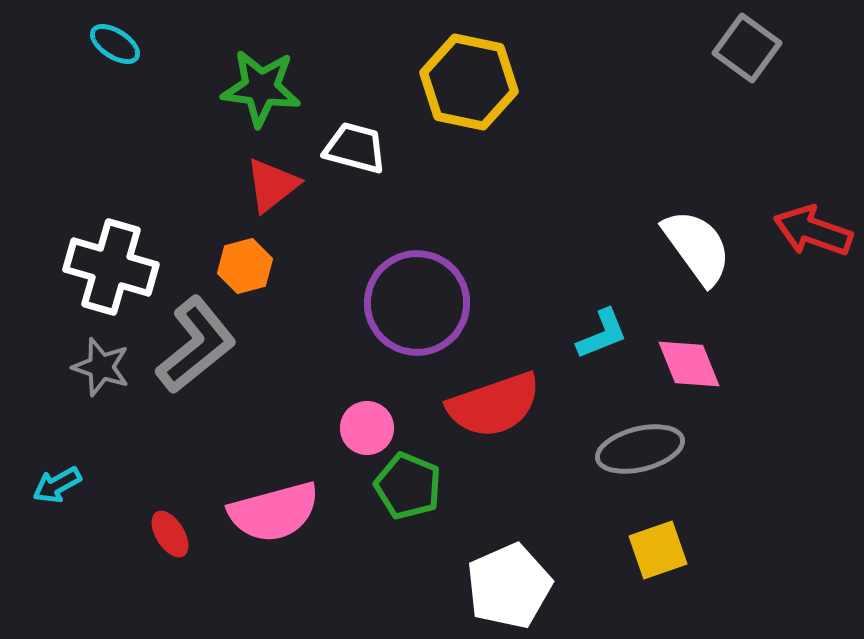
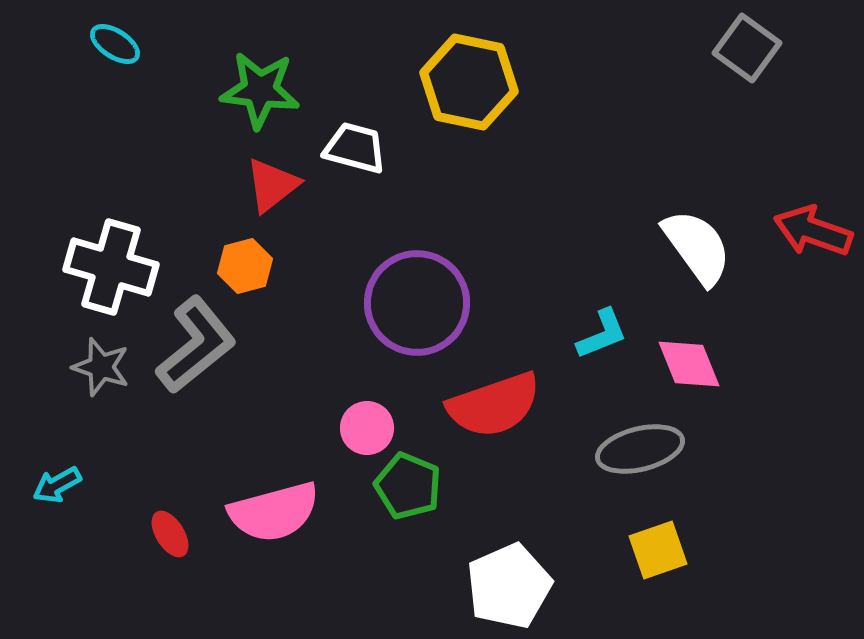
green star: moved 1 px left, 2 px down
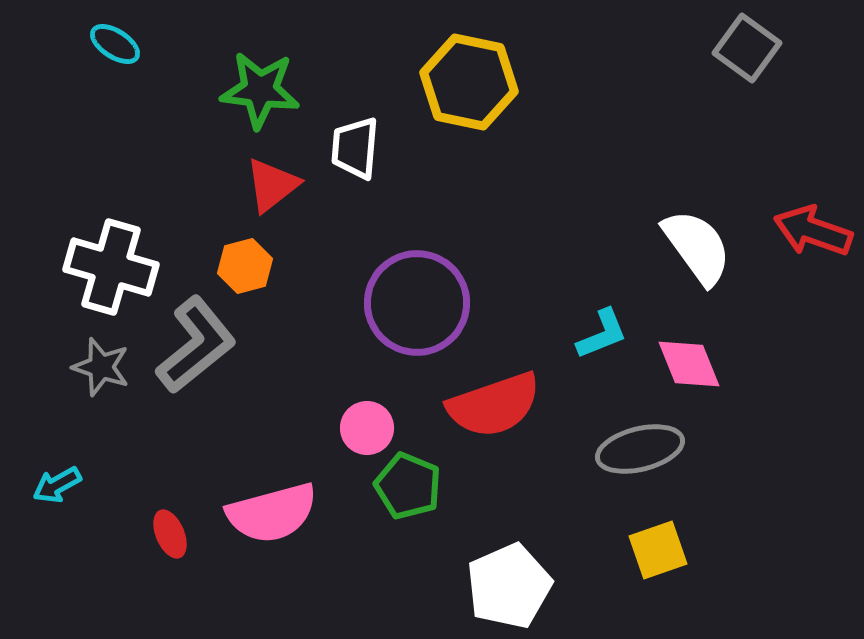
white trapezoid: rotated 100 degrees counterclockwise
pink semicircle: moved 2 px left, 1 px down
red ellipse: rotated 9 degrees clockwise
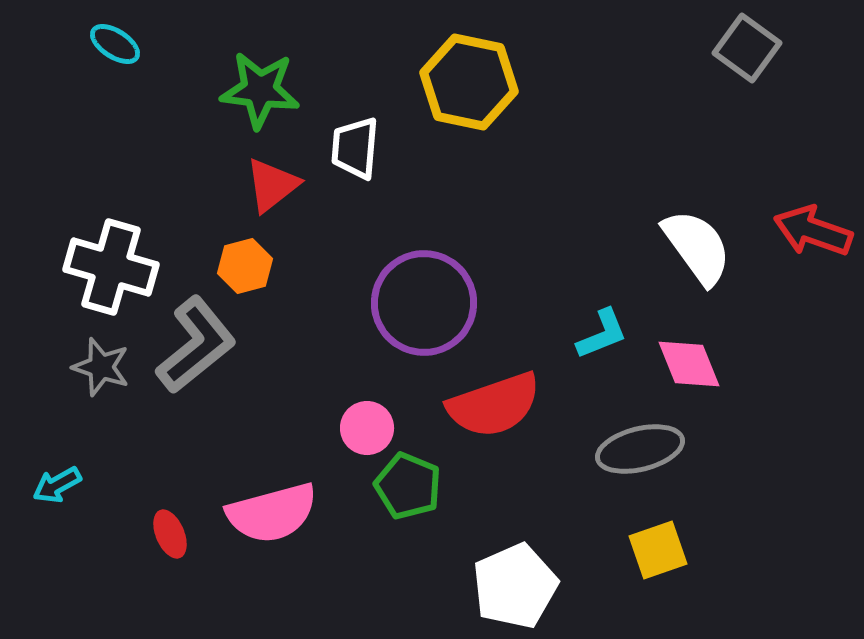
purple circle: moved 7 px right
white pentagon: moved 6 px right
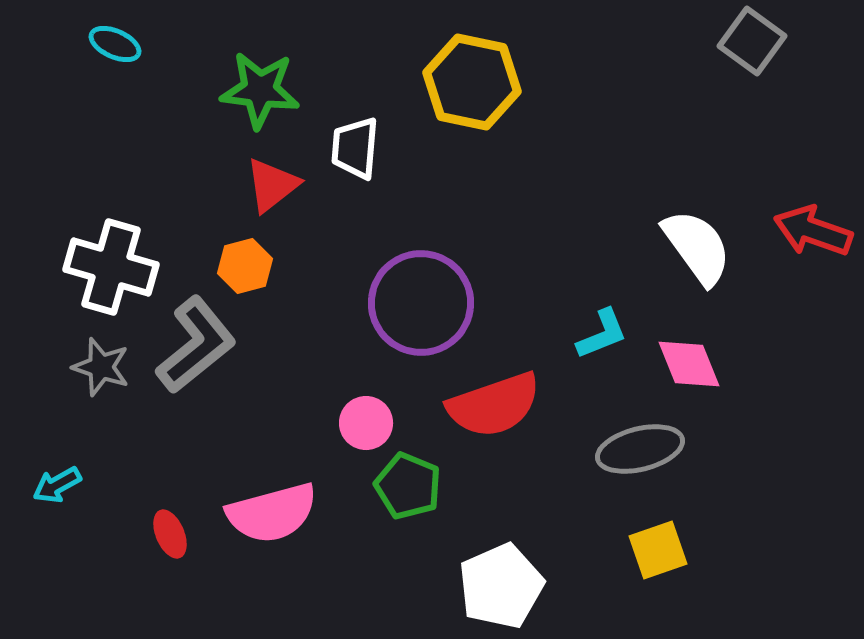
cyan ellipse: rotated 9 degrees counterclockwise
gray square: moved 5 px right, 7 px up
yellow hexagon: moved 3 px right
purple circle: moved 3 px left
pink circle: moved 1 px left, 5 px up
white pentagon: moved 14 px left
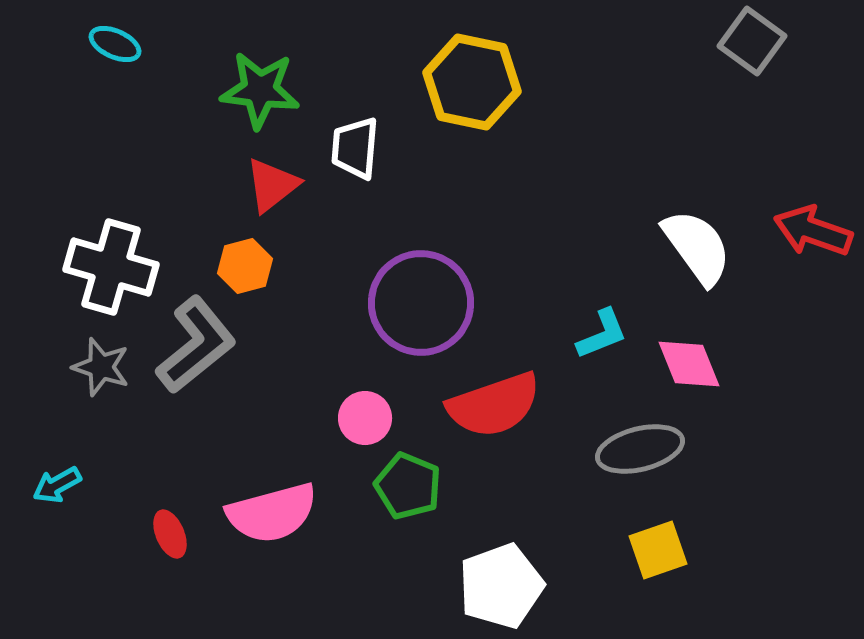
pink circle: moved 1 px left, 5 px up
white pentagon: rotated 4 degrees clockwise
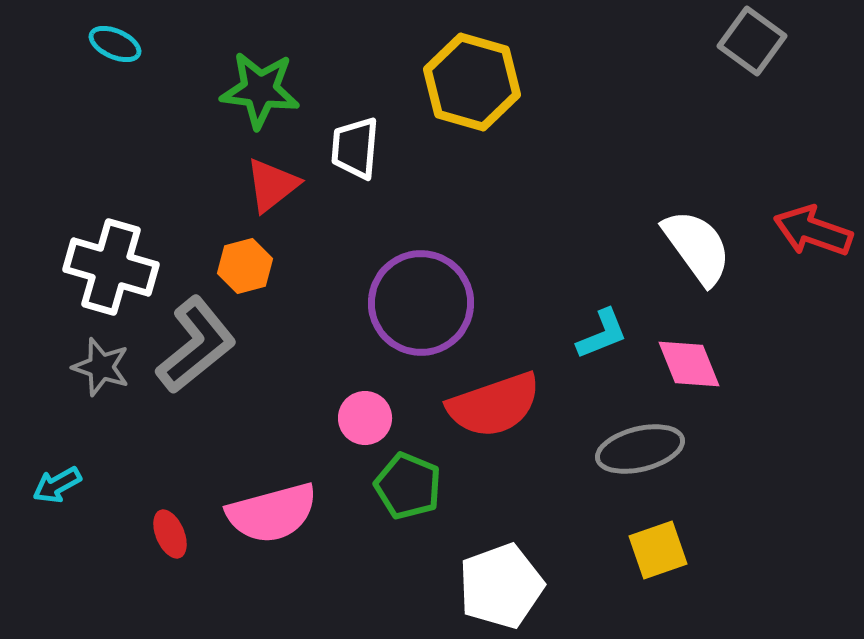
yellow hexagon: rotated 4 degrees clockwise
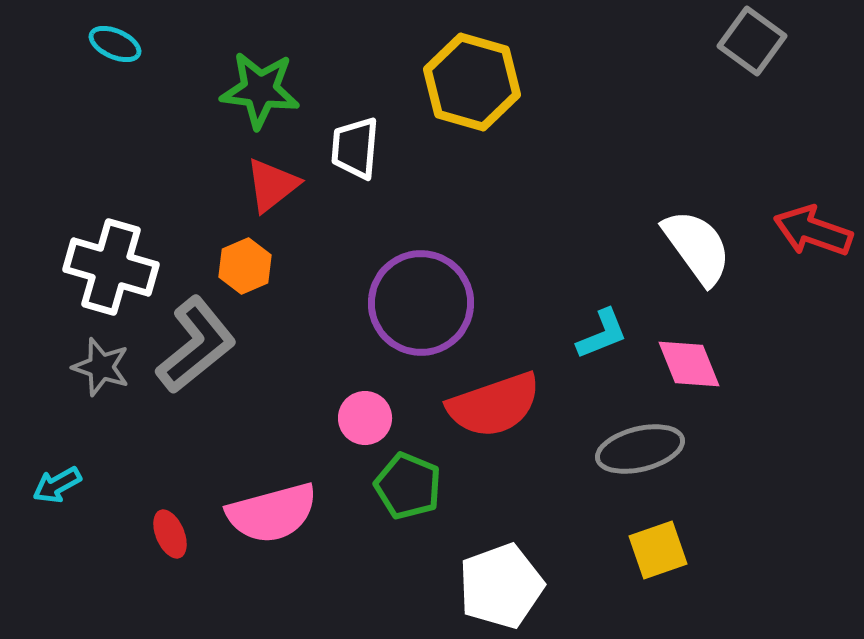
orange hexagon: rotated 8 degrees counterclockwise
